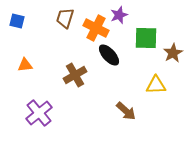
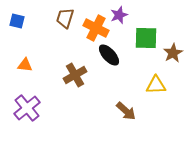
orange triangle: rotated 14 degrees clockwise
purple cross: moved 12 px left, 5 px up
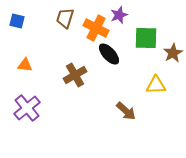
black ellipse: moved 1 px up
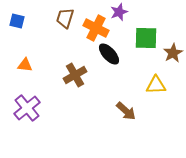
purple star: moved 3 px up
